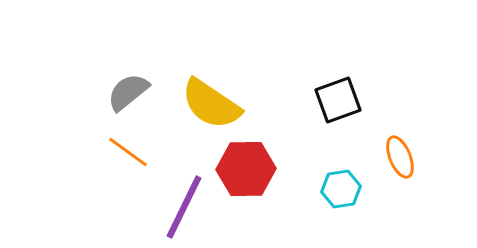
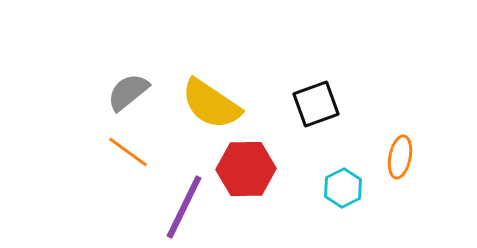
black square: moved 22 px left, 4 px down
orange ellipse: rotated 33 degrees clockwise
cyan hexagon: moved 2 px right, 1 px up; rotated 18 degrees counterclockwise
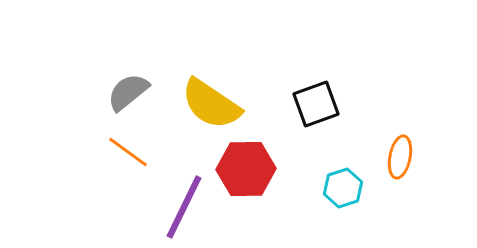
cyan hexagon: rotated 9 degrees clockwise
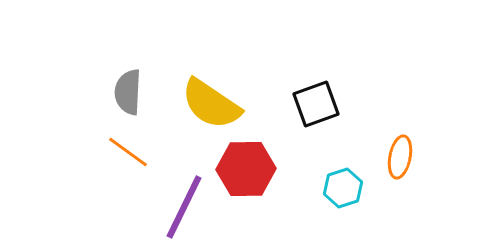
gray semicircle: rotated 48 degrees counterclockwise
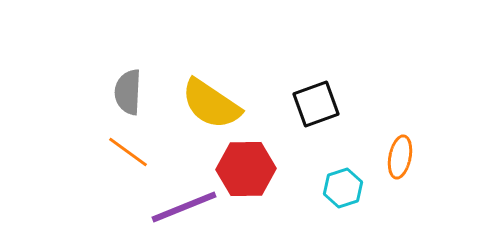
purple line: rotated 42 degrees clockwise
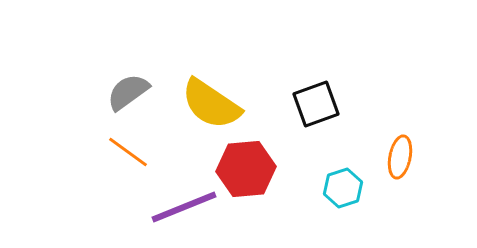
gray semicircle: rotated 51 degrees clockwise
red hexagon: rotated 4 degrees counterclockwise
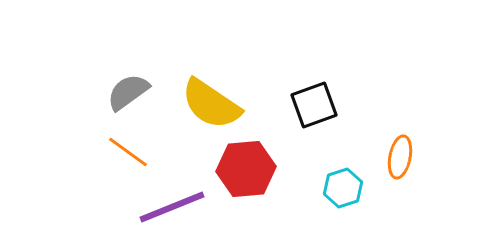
black square: moved 2 px left, 1 px down
purple line: moved 12 px left
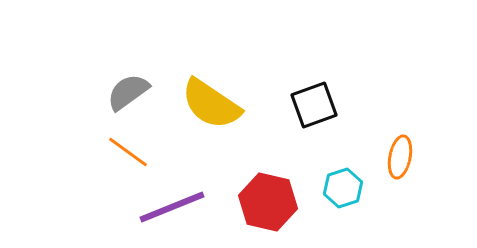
red hexagon: moved 22 px right, 33 px down; rotated 18 degrees clockwise
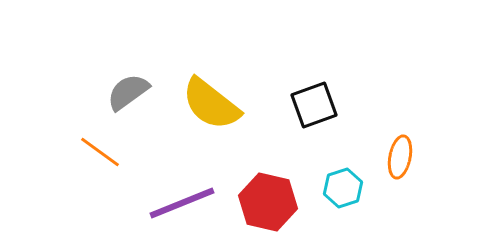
yellow semicircle: rotated 4 degrees clockwise
orange line: moved 28 px left
purple line: moved 10 px right, 4 px up
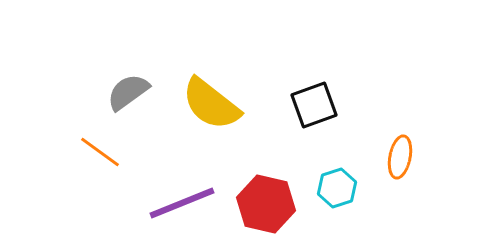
cyan hexagon: moved 6 px left
red hexagon: moved 2 px left, 2 px down
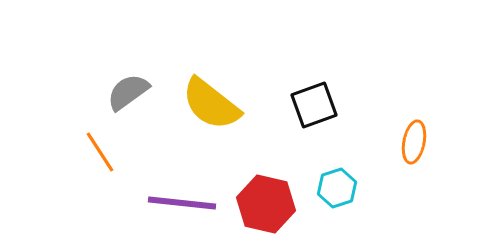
orange line: rotated 21 degrees clockwise
orange ellipse: moved 14 px right, 15 px up
purple line: rotated 28 degrees clockwise
